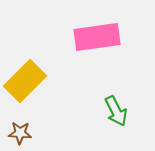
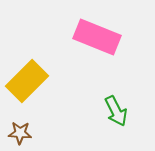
pink rectangle: rotated 30 degrees clockwise
yellow rectangle: moved 2 px right
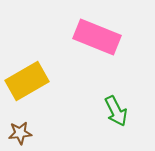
yellow rectangle: rotated 15 degrees clockwise
brown star: rotated 10 degrees counterclockwise
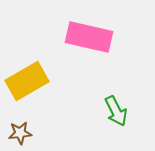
pink rectangle: moved 8 px left; rotated 9 degrees counterclockwise
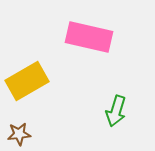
green arrow: rotated 44 degrees clockwise
brown star: moved 1 px left, 1 px down
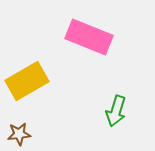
pink rectangle: rotated 9 degrees clockwise
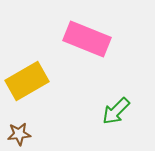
pink rectangle: moved 2 px left, 2 px down
green arrow: rotated 28 degrees clockwise
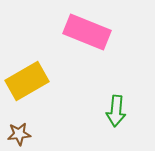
pink rectangle: moved 7 px up
green arrow: rotated 40 degrees counterclockwise
